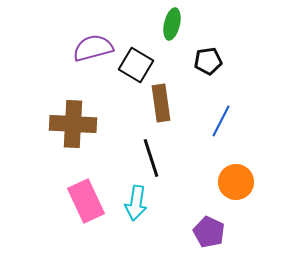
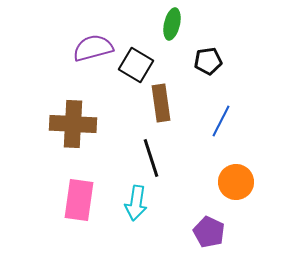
pink rectangle: moved 7 px left, 1 px up; rotated 33 degrees clockwise
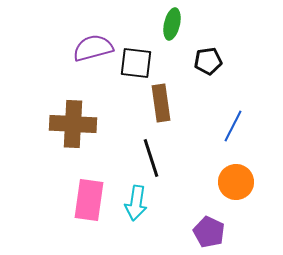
black square: moved 2 px up; rotated 24 degrees counterclockwise
blue line: moved 12 px right, 5 px down
pink rectangle: moved 10 px right
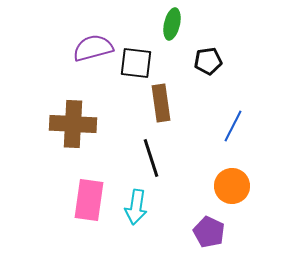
orange circle: moved 4 px left, 4 px down
cyan arrow: moved 4 px down
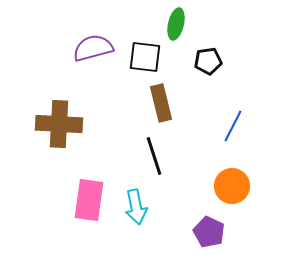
green ellipse: moved 4 px right
black square: moved 9 px right, 6 px up
brown rectangle: rotated 6 degrees counterclockwise
brown cross: moved 14 px left
black line: moved 3 px right, 2 px up
cyan arrow: rotated 20 degrees counterclockwise
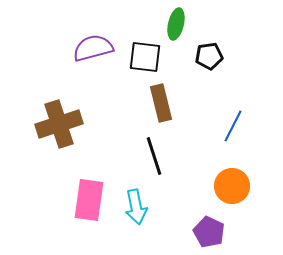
black pentagon: moved 1 px right, 5 px up
brown cross: rotated 21 degrees counterclockwise
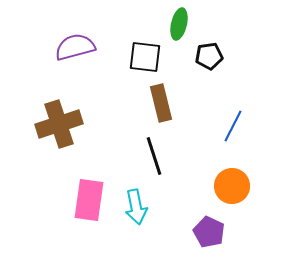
green ellipse: moved 3 px right
purple semicircle: moved 18 px left, 1 px up
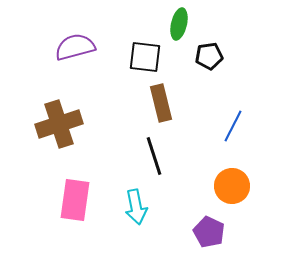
pink rectangle: moved 14 px left
